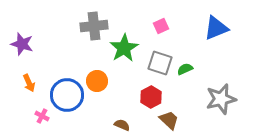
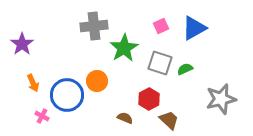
blue triangle: moved 22 px left; rotated 8 degrees counterclockwise
purple star: rotated 20 degrees clockwise
orange arrow: moved 4 px right
red hexagon: moved 2 px left, 2 px down
brown semicircle: moved 3 px right, 7 px up
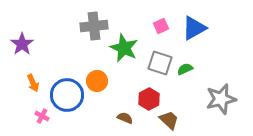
green star: rotated 16 degrees counterclockwise
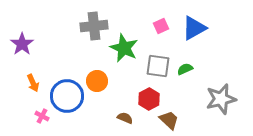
gray square: moved 2 px left, 3 px down; rotated 10 degrees counterclockwise
blue circle: moved 1 px down
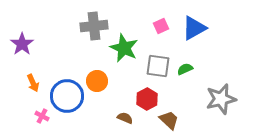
red hexagon: moved 2 px left
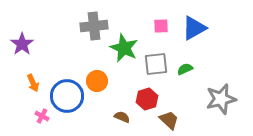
pink square: rotated 21 degrees clockwise
gray square: moved 2 px left, 2 px up; rotated 15 degrees counterclockwise
red hexagon: rotated 10 degrees clockwise
brown semicircle: moved 3 px left, 1 px up
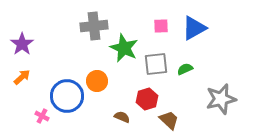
orange arrow: moved 11 px left, 6 px up; rotated 108 degrees counterclockwise
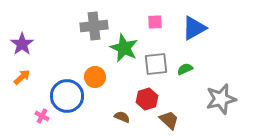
pink square: moved 6 px left, 4 px up
orange circle: moved 2 px left, 4 px up
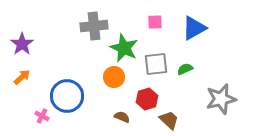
orange circle: moved 19 px right
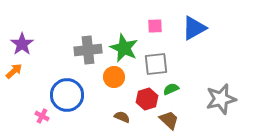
pink square: moved 4 px down
gray cross: moved 6 px left, 24 px down
green semicircle: moved 14 px left, 20 px down
orange arrow: moved 8 px left, 6 px up
blue circle: moved 1 px up
